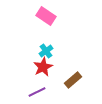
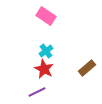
red star: moved 1 px right, 2 px down; rotated 18 degrees counterclockwise
brown rectangle: moved 14 px right, 12 px up
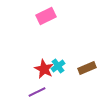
pink rectangle: rotated 60 degrees counterclockwise
cyan cross: moved 12 px right, 15 px down
brown rectangle: rotated 18 degrees clockwise
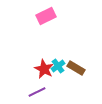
brown rectangle: moved 11 px left; rotated 54 degrees clockwise
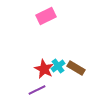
purple line: moved 2 px up
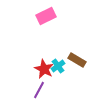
brown rectangle: moved 1 px right, 8 px up
purple line: moved 2 px right; rotated 36 degrees counterclockwise
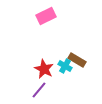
cyan cross: moved 7 px right; rotated 24 degrees counterclockwise
purple line: rotated 12 degrees clockwise
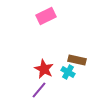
brown rectangle: rotated 18 degrees counterclockwise
cyan cross: moved 3 px right, 6 px down
